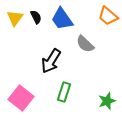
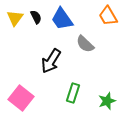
orange trapezoid: rotated 20 degrees clockwise
green rectangle: moved 9 px right, 1 px down
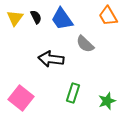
black arrow: moved 2 px up; rotated 65 degrees clockwise
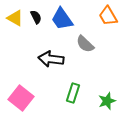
yellow triangle: rotated 36 degrees counterclockwise
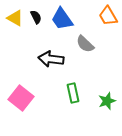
green rectangle: rotated 30 degrees counterclockwise
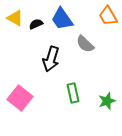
black semicircle: moved 7 px down; rotated 88 degrees counterclockwise
black arrow: rotated 80 degrees counterclockwise
pink square: moved 1 px left
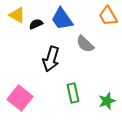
yellow triangle: moved 2 px right, 3 px up
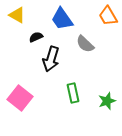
black semicircle: moved 13 px down
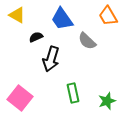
gray semicircle: moved 2 px right, 3 px up
